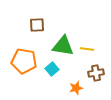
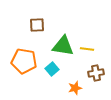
orange star: moved 1 px left
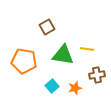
brown square: moved 10 px right, 2 px down; rotated 28 degrees counterclockwise
green triangle: moved 9 px down
cyan square: moved 17 px down
brown cross: moved 1 px right, 2 px down
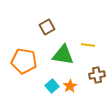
yellow line: moved 1 px right, 4 px up
orange star: moved 5 px left, 2 px up; rotated 16 degrees counterclockwise
